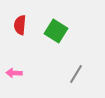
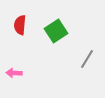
green square: rotated 25 degrees clockwise
gray line: moved 11 px right, 15 px up
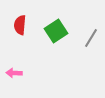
gray line: moved 4 px right, 21 px up
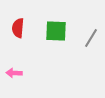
red semicircle: moved 2 px left, 3 px down
green square: rotated 35 degrees clockwise
